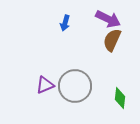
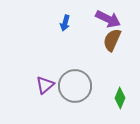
purple triangle: rotated 18 degrees counterclockwise
green diamond: rotated 15 degrees clockwise
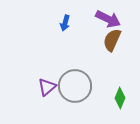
purple triangle: moved 2 px right, 2 px down
